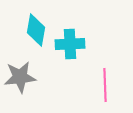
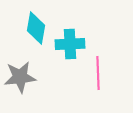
cyan diamond: moved 2 px up
pink line: moved 7 px left, 12 px up
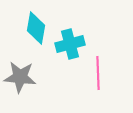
cyan cross: rotated 12 degrees counterclockwise
gray star: rotated 12 degrees clockwise
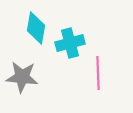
cyan cross: moved 1 px up
gray star: moved 2 px right
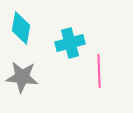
cyan diamond: moved 15 px left
pink line: moved 1 px right, 2 px up
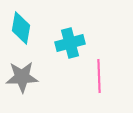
pink line: moved 5 px down
gray star: rotated 8 degrees counterclockwise
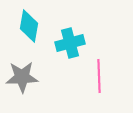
cyan diamond: moved 8 px right, 2 px up
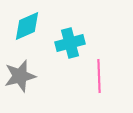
cyan diamond: moved 2 px left; rotated 56 degrees clockwise
gray star: moved 2 px left, 1 px up; rotated 12 degrees counterclockwise
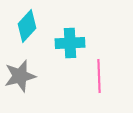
cyan diamond: rotated 24 degrees counterclockwise
cyan cross: rotated 12 degrees clockwise
